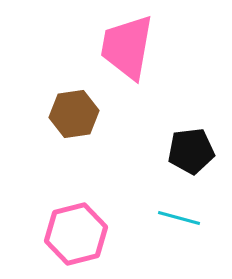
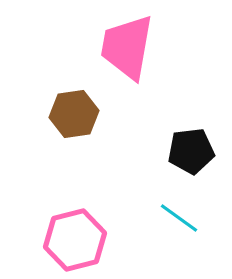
cyan line: rotated 21 degrees clockwise
pink hexagon: moved 1 px left, 6 px down
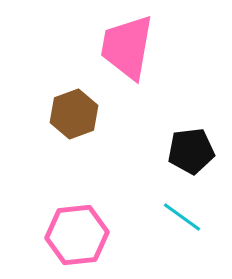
brown hexagon: rotated 12 degrees counterclockwise
cyan line: moved 3 px right, 1 px up
pink hexagon: moved 2 px right, 5 px up; rotated 8 degrees clockwise
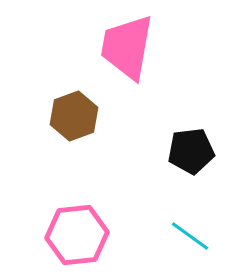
brown hexagon: moved 2 px down
cyan line: moved 8 px right, 19 px down
